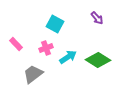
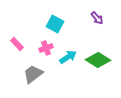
pink rectangle: moved 1 px right
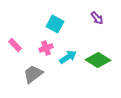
pink rectangle: moved 2 px left, 1 px down
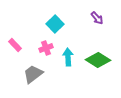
cyan square: rotated 18 degrees clockwise
cyan arrow: rotated 60 degrees counterclockwise
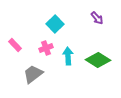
cyan arrow: moved 1 px up
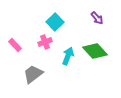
cyan square: moved 2 px up
pink cross: moved 1 px left, 6 px up
cyan arrow: rotated 24 degrees clockwise
green diamond: moved 3 px left, 9 px up; rotated 15 degrees clockwise
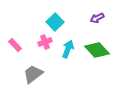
purple arrow: rotated 104 degrees clockwise
green diamond: moved 2 px right, 1 px up
cyan arrow: moved 7 px up
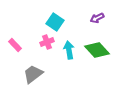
cyan square: rotated 12 degrees counterclockwise
pink cross: moved 2 px right
cyan arrow: moved 1 px right, 1 px down; rotated 30 degrees counterclockwise
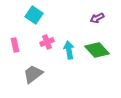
cyan square: moved 21 px left, 7 px up
pink rectangle: rotated 32 degrees clockwise
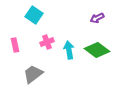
green diamond: rotated 10 degrees counterclockwise
